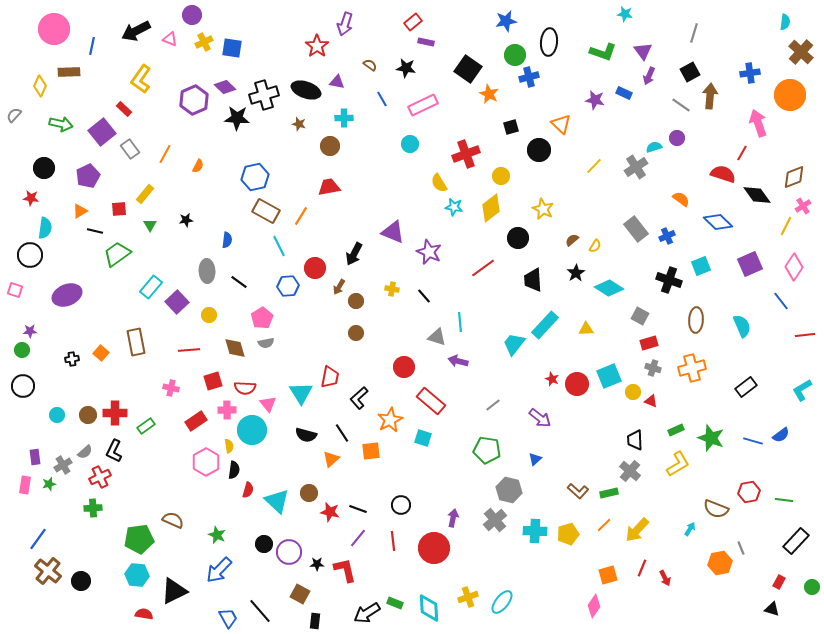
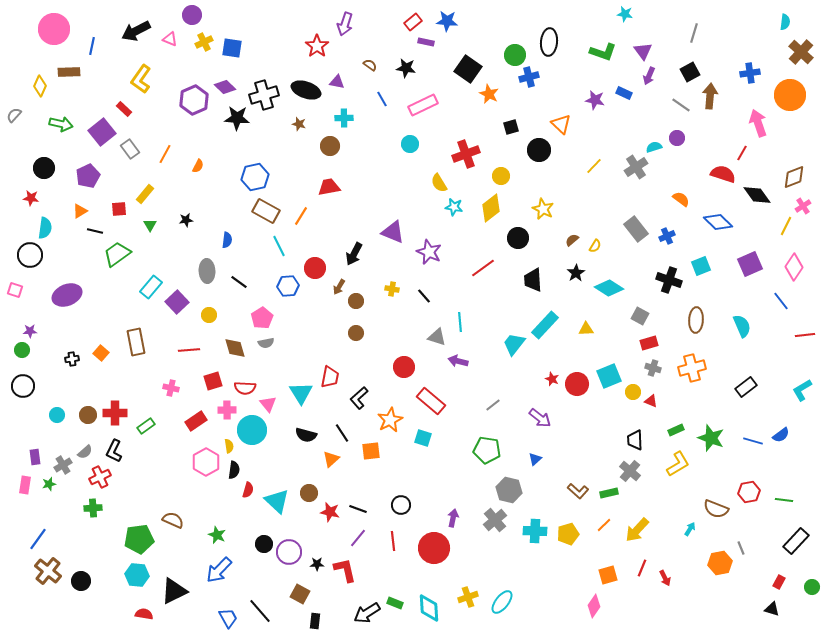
blue star at (506, 21): moved 59 px left; rotated 15 degrees clockwise
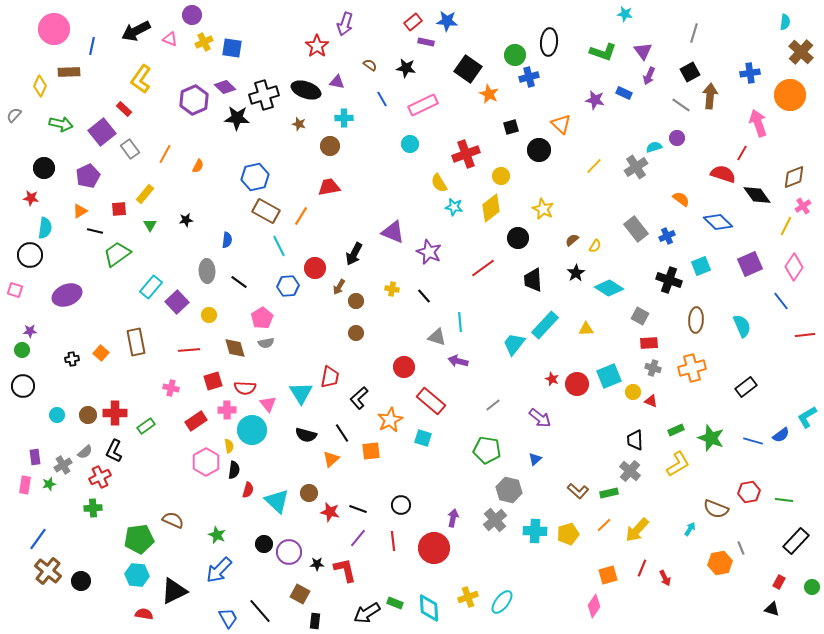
red rectangle at (649, 343): rotated 12 degrees clockwise
cyan L-shape at (802, 390): moved 5 px right, 27 px down
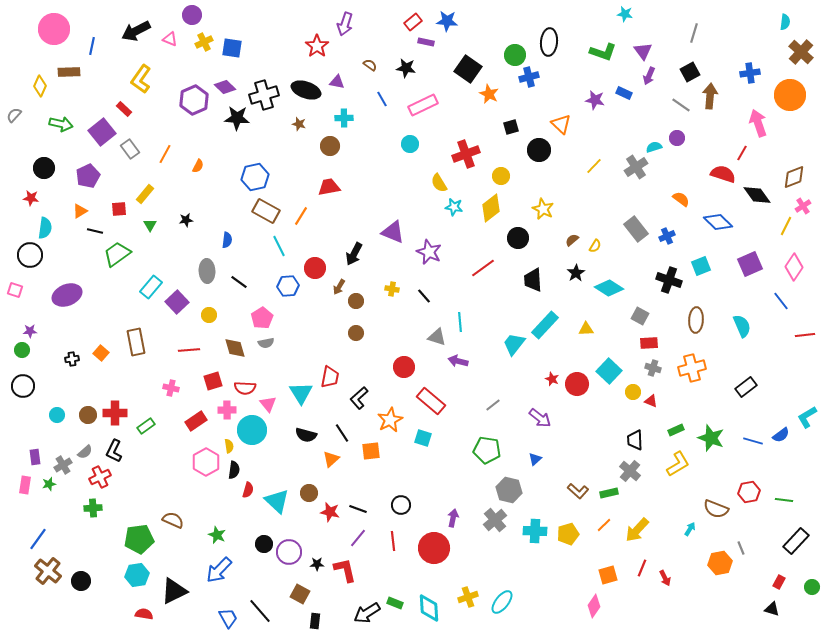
cyan square at (609, 376): moved 5 px up; rotated 25 degrees counterclockwise
cyan hexagon at (137, 575): rotated 15 degrees counterclockwise
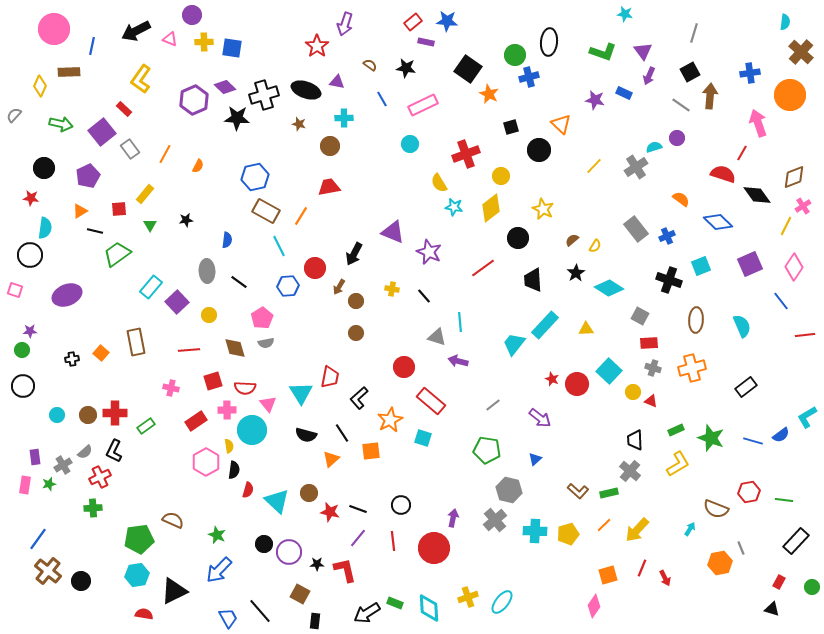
yellow cross at (204, 42): rotated 24 degrees clockwise
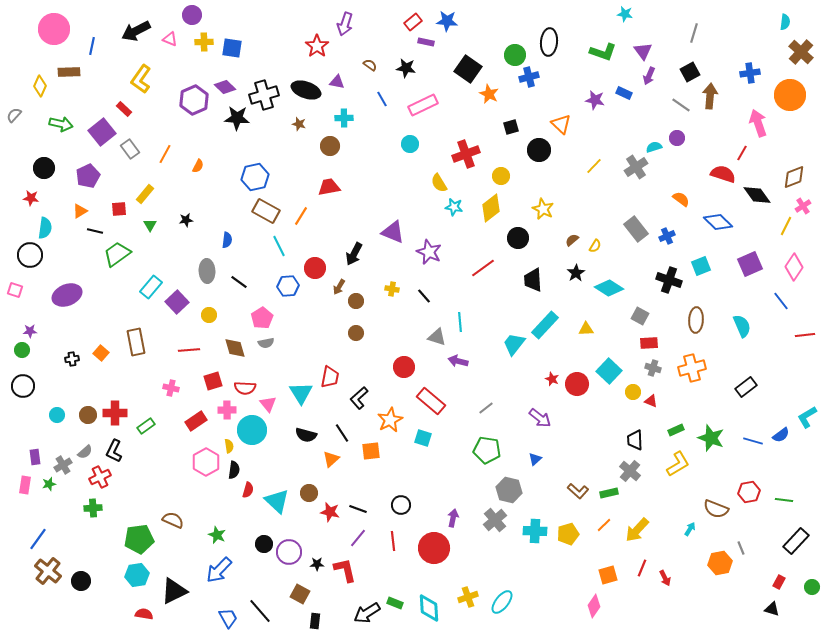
gray line at (493, 405): moved 7 px left, 3 px down
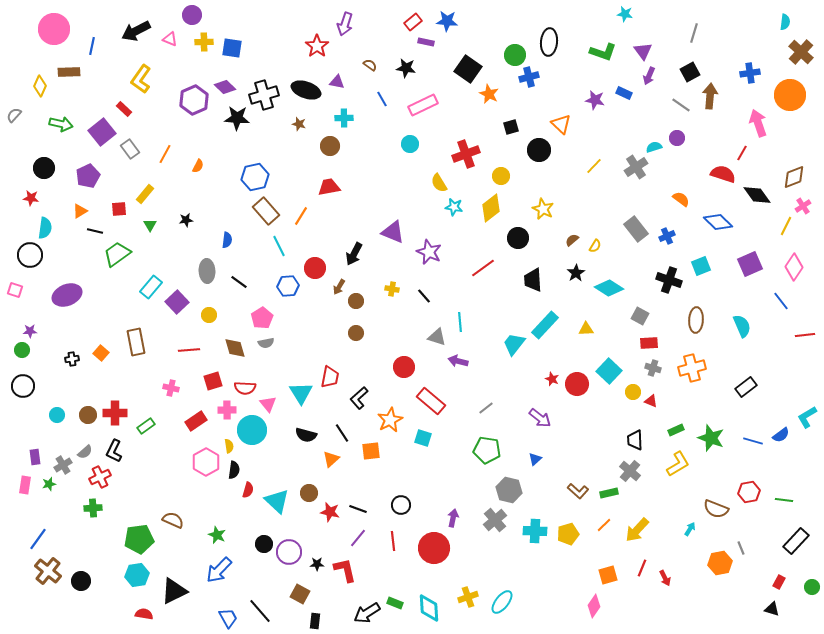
brown rectangle at (266, 211): rotated 20 degrees clockwise
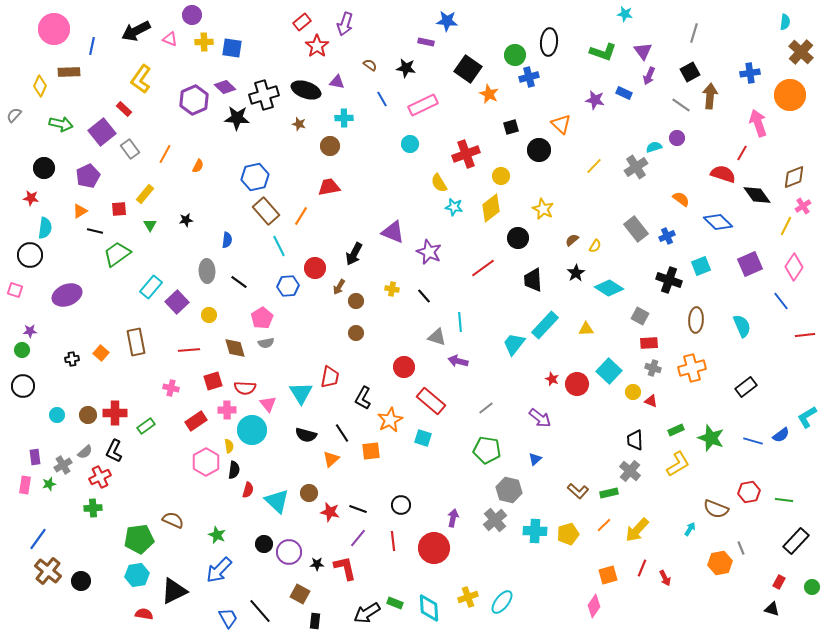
red rectangle at (413, 22): moved 111 px left
black L-shape at (359, 398): moved 4 px right; rotated 20 degrees counterclockwise
red L-shape at (345, 570): moved 2 px up
